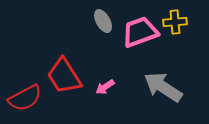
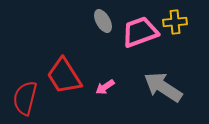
red semicircle: rotated 132 degrees clockwise
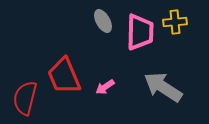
pink trapezoid: rotated 111 degrees clockwise
red trapezoid: rotated 9 degrees clockwise
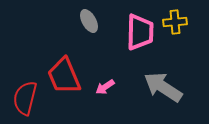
gray ellipse: moved 14 px left
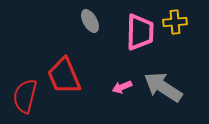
gray ellipse: moved 1 px right
pink arrow: moved 17 px right; rotated 12 degrees clockwise
red semicircle: moved 2 px up
